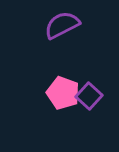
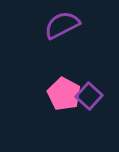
pink pentagon: moved 1 px right, 1 px down; rotated 8 degrees clockwise
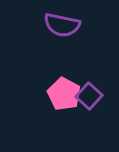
purple semicircle: rotated 141 degrees counterclockwise
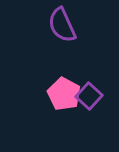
purple semicircle: rotated 54 degrees clockwise
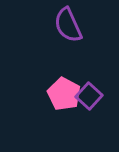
purple semicircle: moved 6 px right
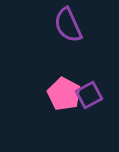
purple square: moved 1 px up; rotated 20 degrees clockwise
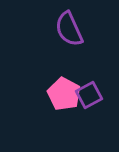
purple semicircle: moved 1 px right, 4 px down
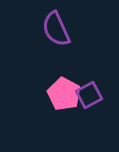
purple semicircle: moved 13 px left
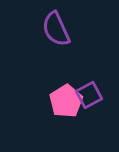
pink pentagon: moved 2 px right, 7 px down; rotated 12 degrees clockwise
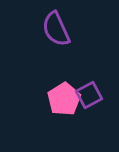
pink pentagon: moved 2 px left, 2 px up
